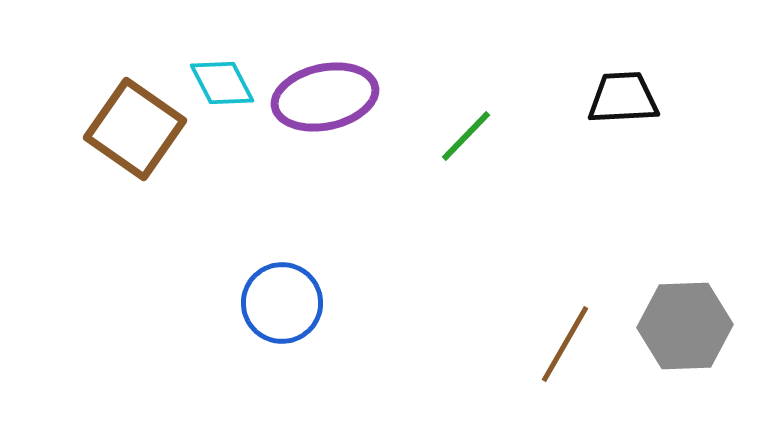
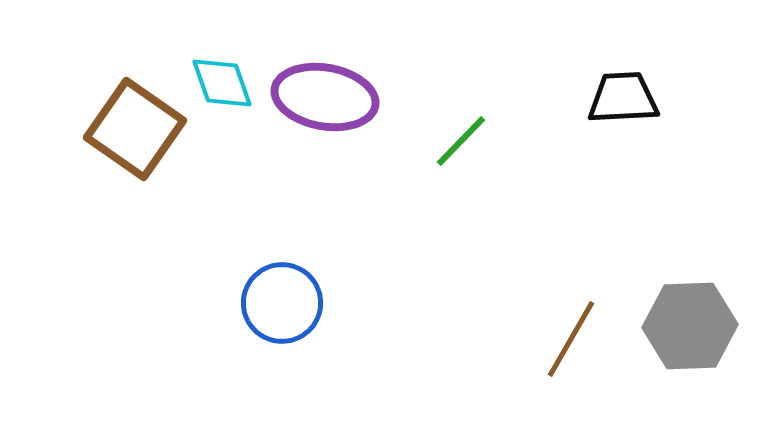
cyan diamond: rotated 8 degrees clockwise
purple ellipse: rotated 22 degrees clockwise
green line: moved 5 px left, 5 px down
gray hexagon: moved 5 px right
brown line: moved 6 px right, 5 px up
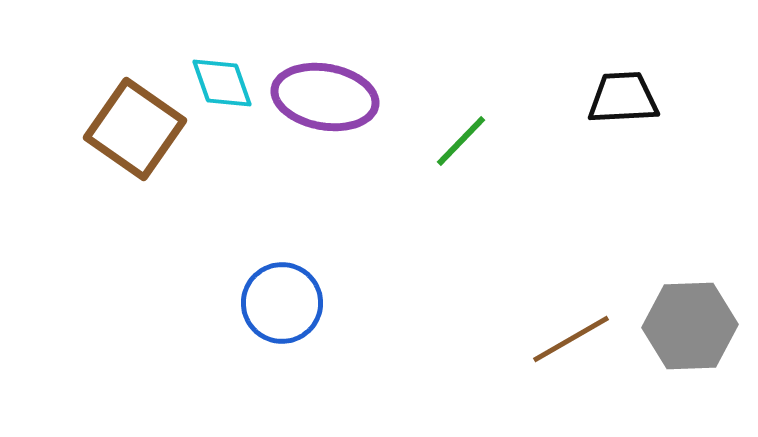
brown line: rotated 30 degrees clockwise
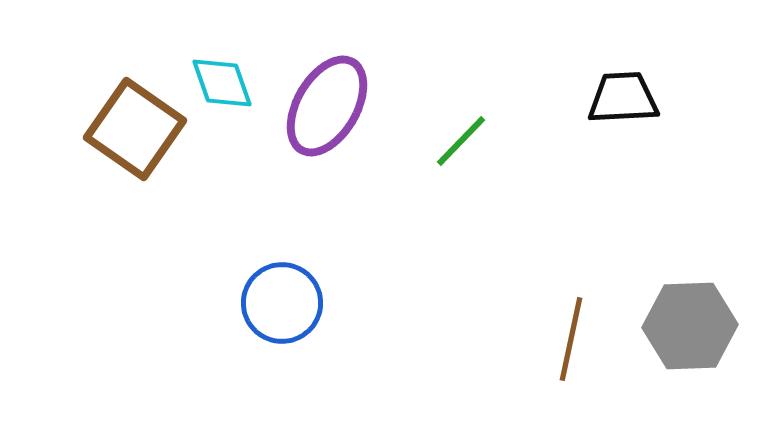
purple ellipse: moved 2 px right, 9 px down; rotated 70 degrees counterclockwise
brown line: rotated 48 degrees counterclockwise
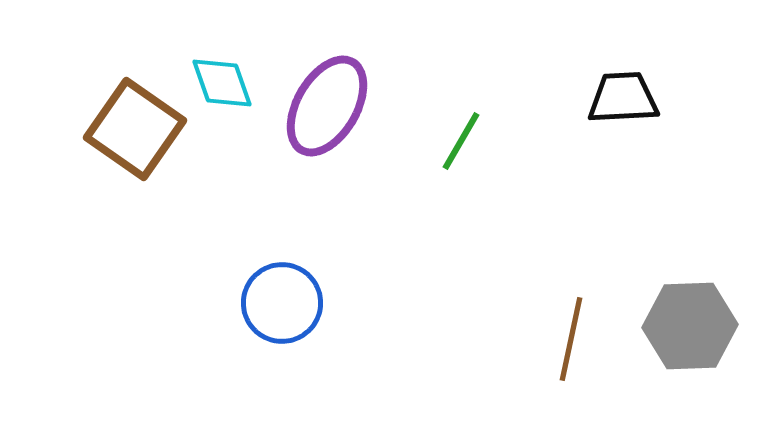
green line: rotated 14 degrees counterclockwise
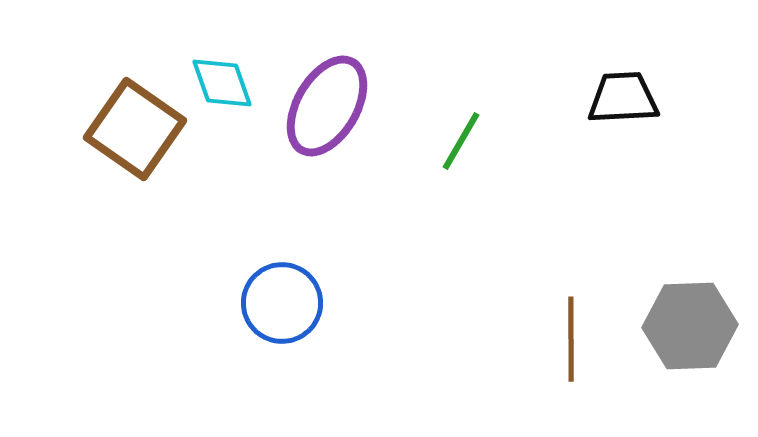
brown line: rotated 12 degrees counterclockwise
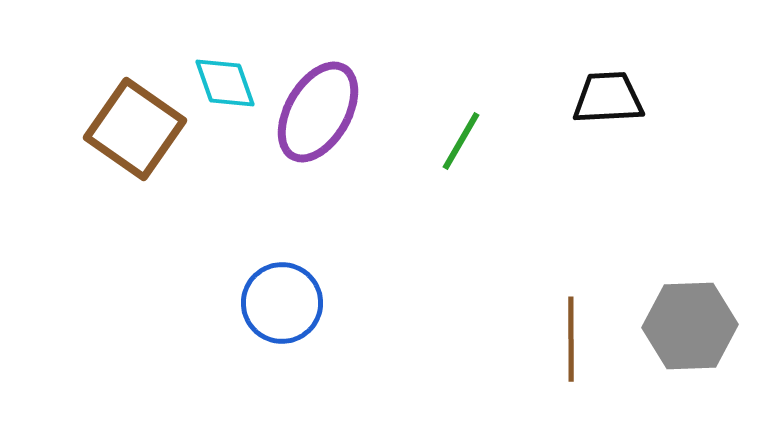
cyan diamond: moved 3 px right
black trapezoid: moved 15 px left
purple ellipse: moved 9 px left, 6 px down
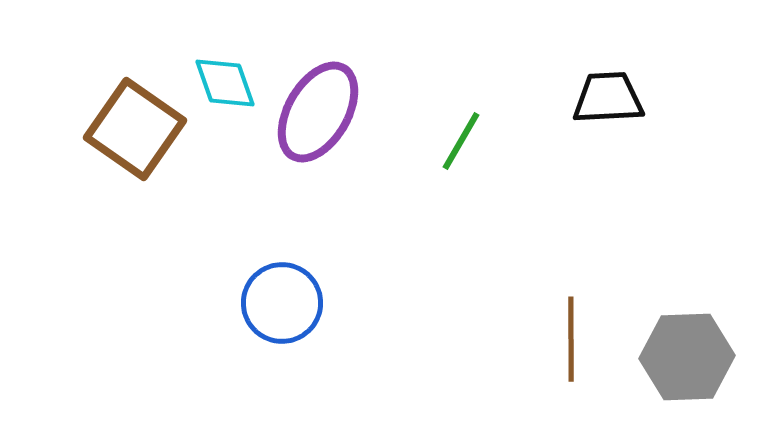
gray hexagon: moved 3 px left, 31 px down
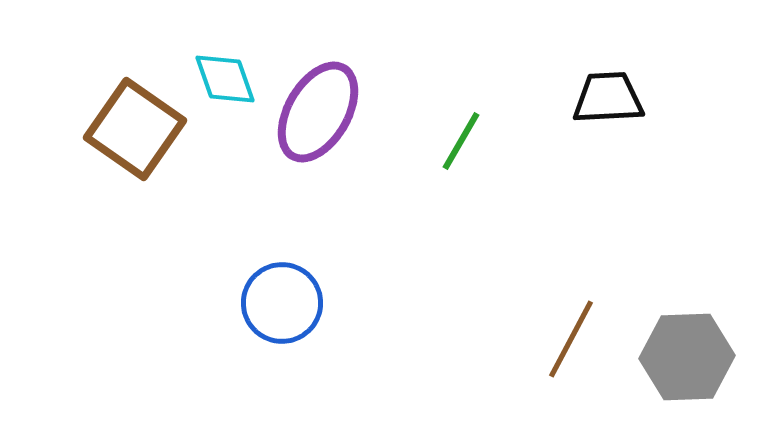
cyan diamond: moved 4 px up
brown line: rotated 28 degrees clockwise
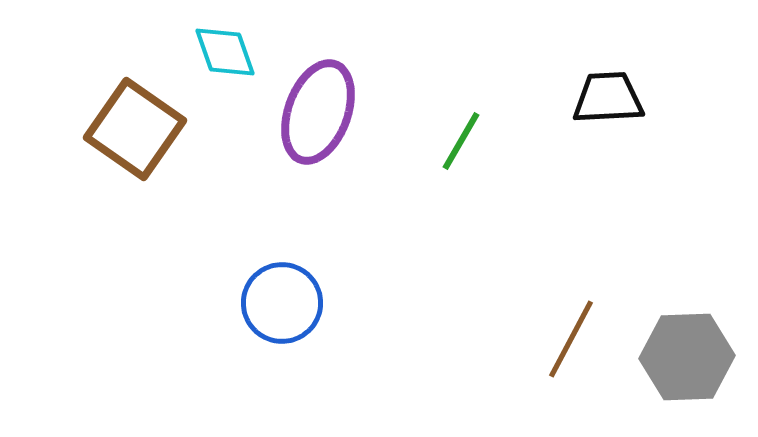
cyan diamond: moved 27 px up
purple ellipse: rotated 10 degrees counterclockwise
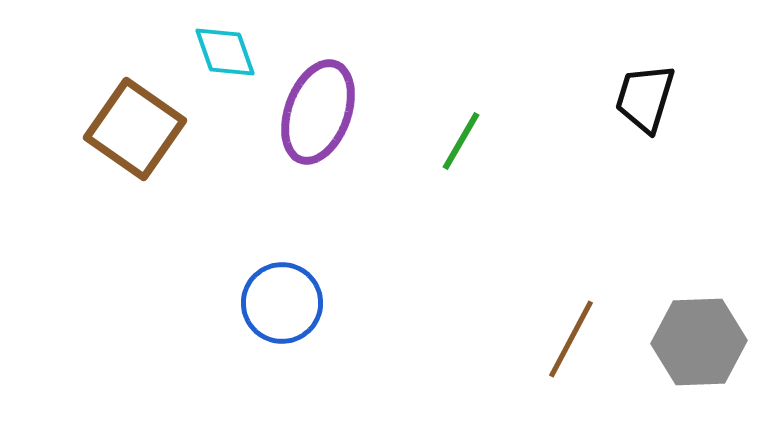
black trapezoid: moved 37 px right; rotated 70 degrees counterclockwise
gray hexagon: moved 12 px right, 15 px up
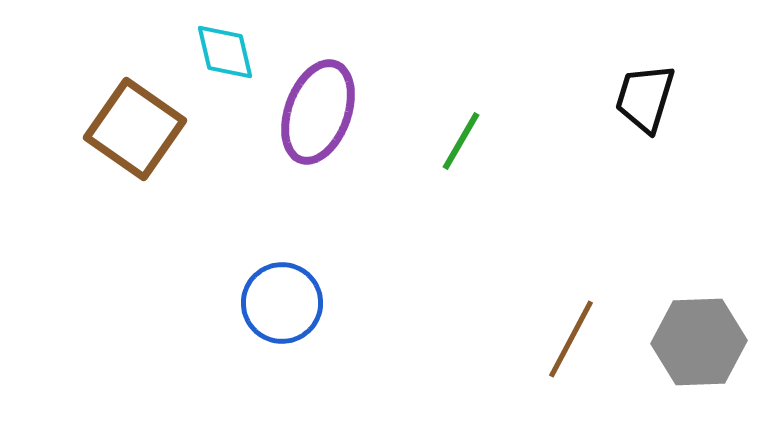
cyan diamond: rotated 6 degrees clockwise
